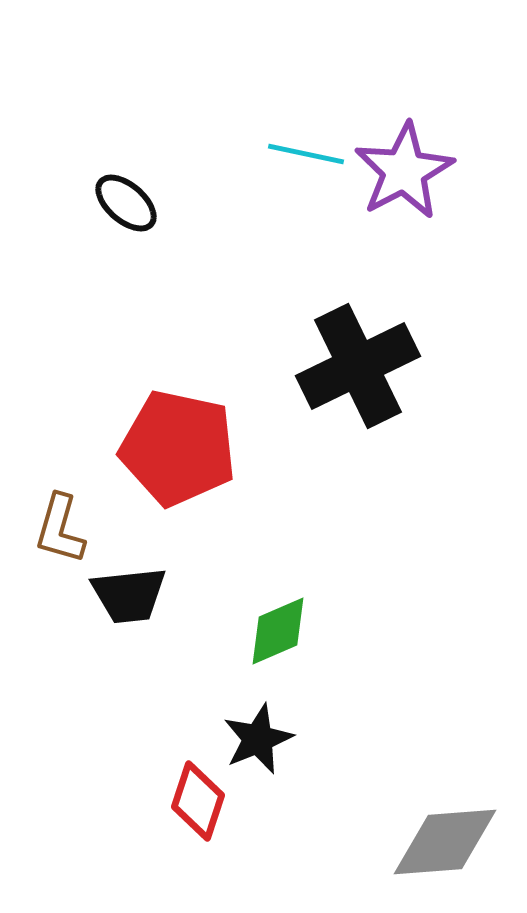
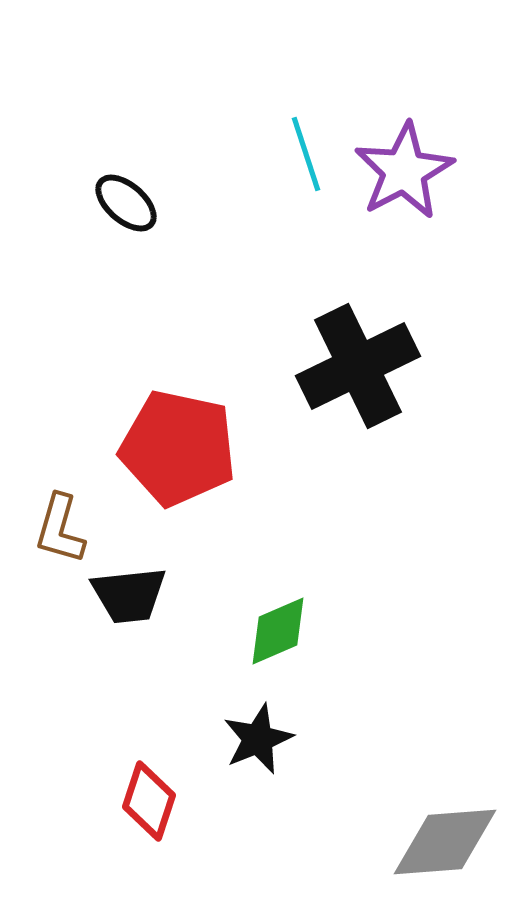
cyan line: rotated 60 degrees clockwise
red diamond: moved 49 px left
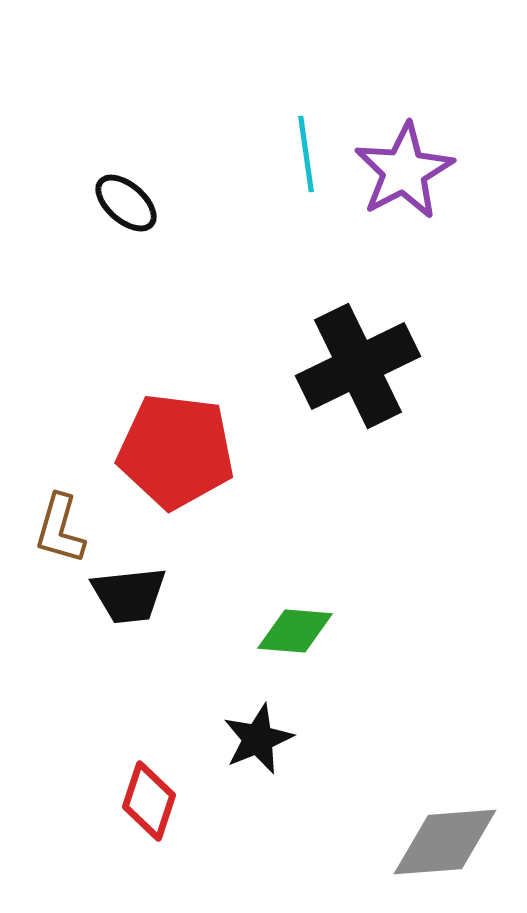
cyan line: rotated 10 degrees clockwise
red pentagon: moved 2 px left, 3 px down; rotated 5 degrees counterclockwise
green diamond: moved 17 px right; rotated 28 degrees clockwise
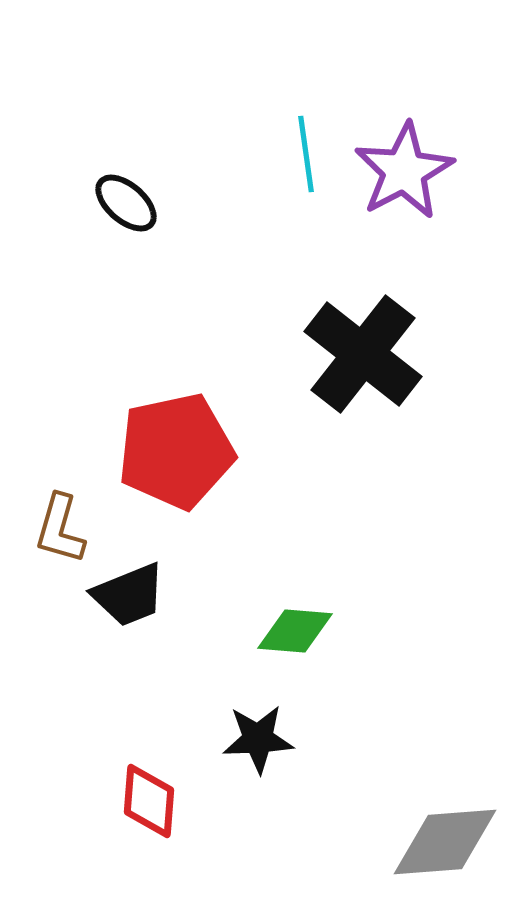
black cross: moved 5 px right, 12 px up; rotated 26 degrees counterclockwise
red pentagon: rotated 19 degrees counterclockwise
black trapezoid: rotated 16 degrees counterclockwise
black star: rotated 20 degrees clockwise
red diamond: rotated 14 degrees counterclockwise
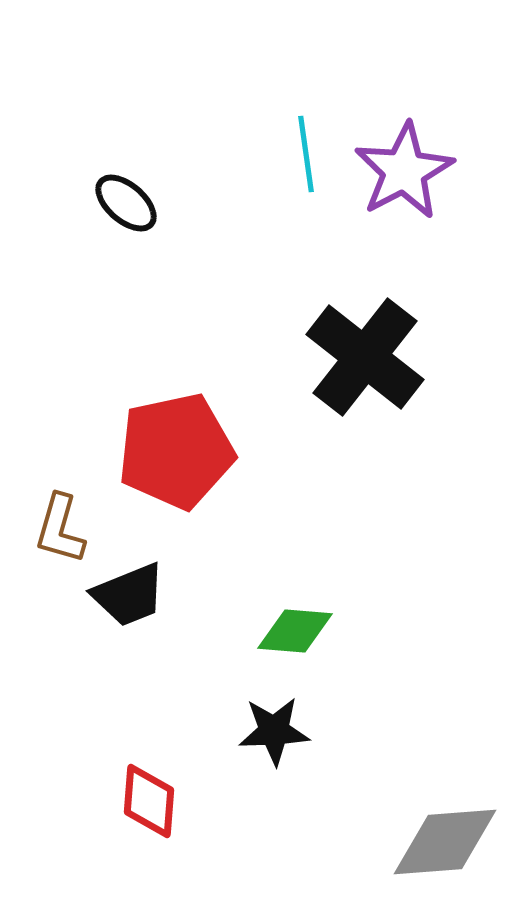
black cross: moved 2 px right, 3 px down
black star: moved 16 px right, 8 px up
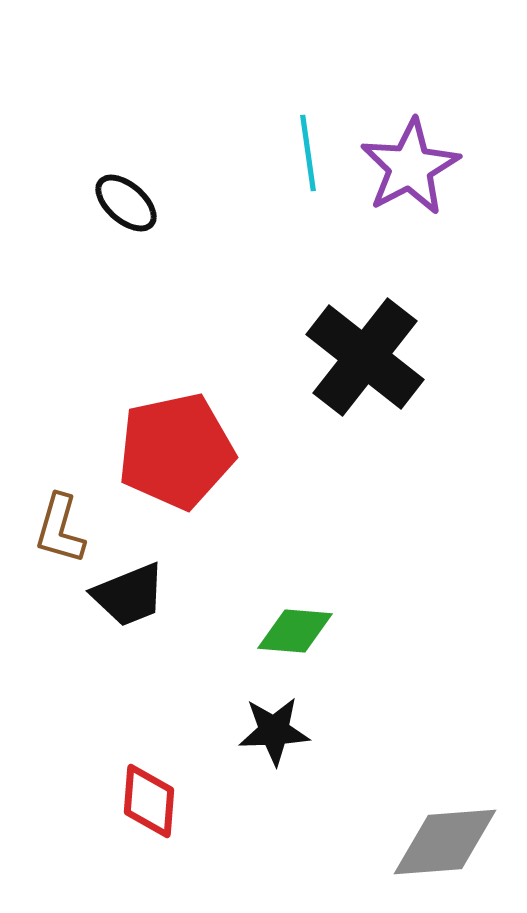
cyan line: moved 2 px right, 1 px up
purple star: moved 6 px right, 4 px up
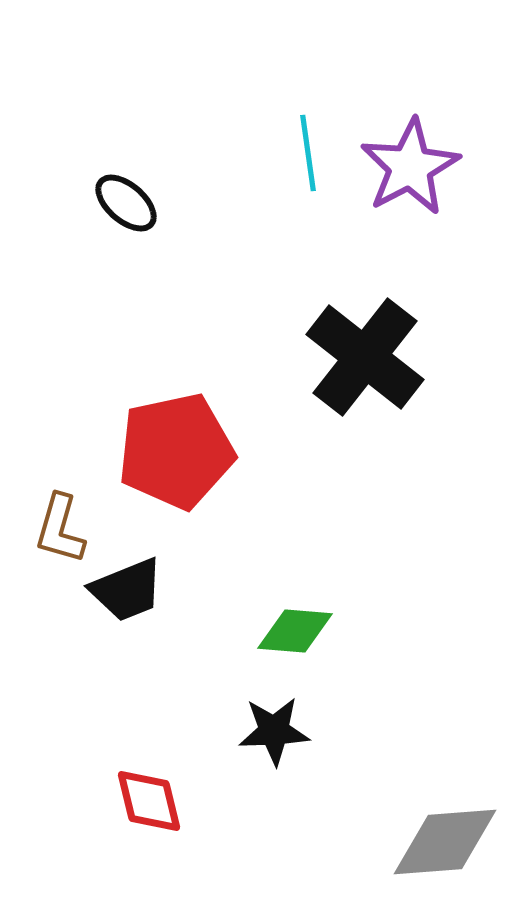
black trapezoid: moved 2 px left, 5 px up
red diamond: rotated 18 degrees counterclockwise
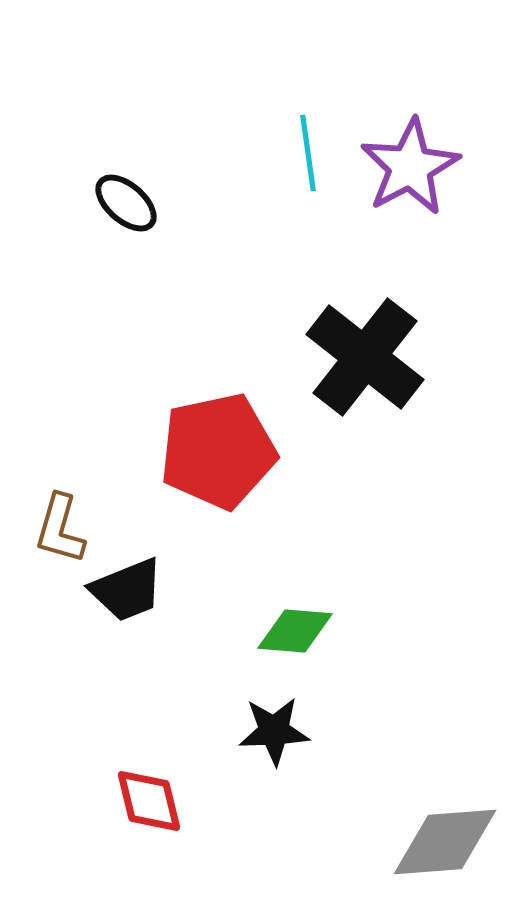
red pentagon: moved 42 px right
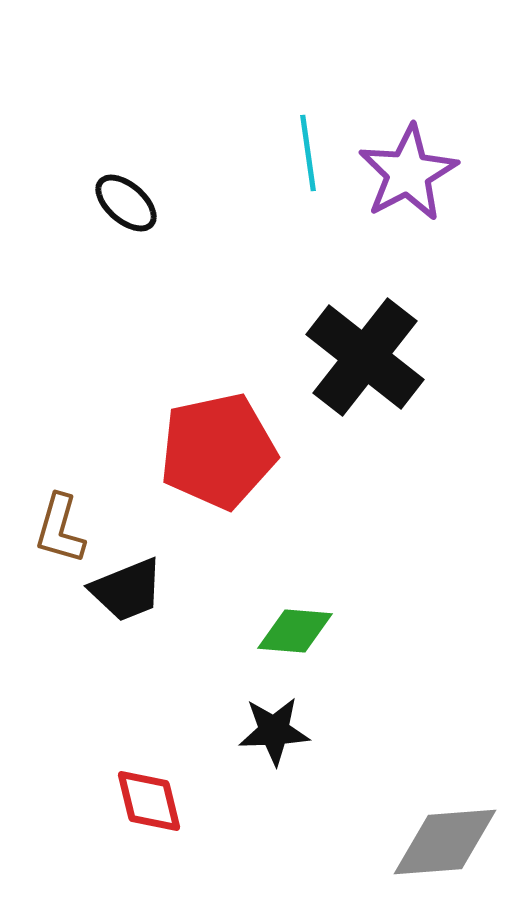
purple star: moved 2 px left, 6 px down
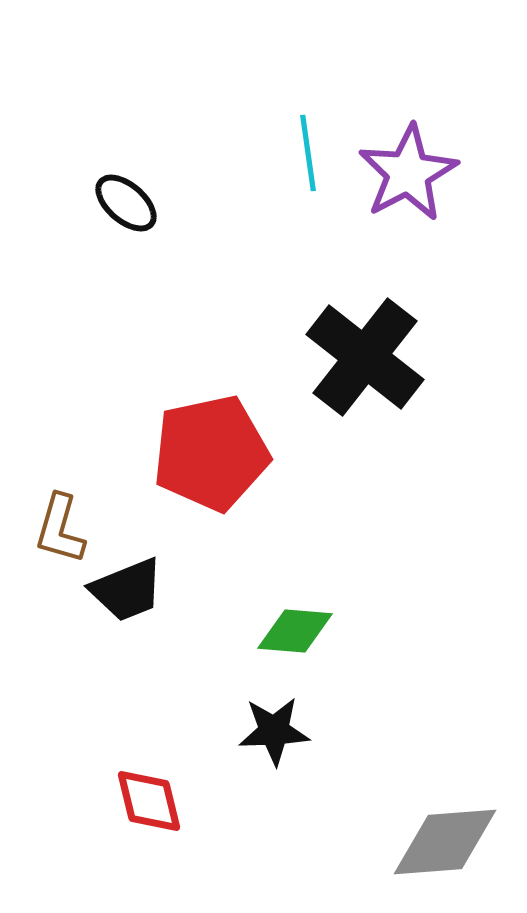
red pentagon: moved 7 px left, 2 px down
